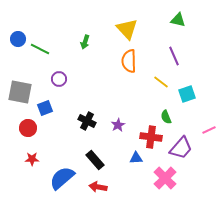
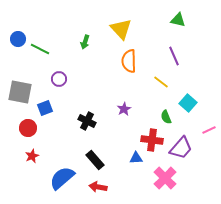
yellow triangle: moved 6 px left
cyan square: moved 1 px right, 9 px down; rotated 30 degrees counterclockwise
purple star: moved 6 px right, 16 px up
red cross: moved 1 px right, 3 px down
red star: moved 3 px up; rotated 24 degrees counterclockwise
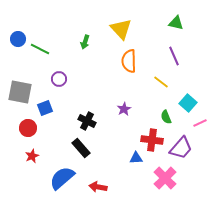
green triangle: moved 2 px left, 3 px down
pink line: moved 9 px left, 7 px up
black rectangle: moved 14 px left, 12 px up
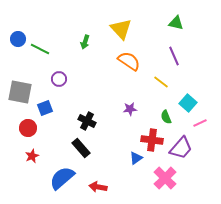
orange semicircle: rotated 125 degrees clockwise
purple star: moved 6 px right; rotated 24 degrees clockwise
blue triangle: rotated 32 degrees counterclockwise
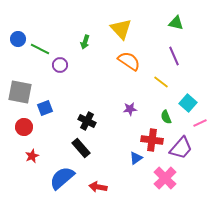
purple circle: moved 1 px right, 14 px up
red circle: moved 4 px left, 1 px up
